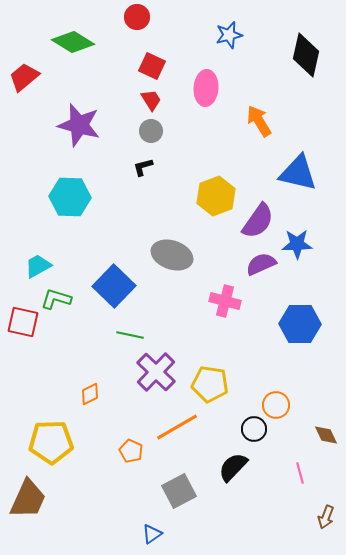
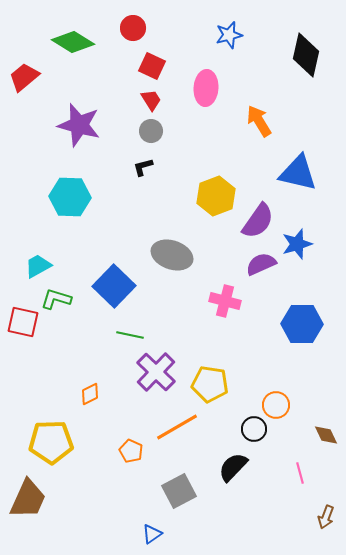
red circle at (137, 17): moved 4 px left, 11 px down
blue star at (297, 244): rotated 16 degrees counterclockwise
blue hexagon at (300, 324): moved 2 px right
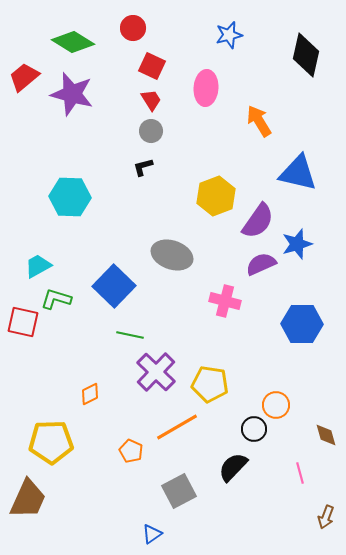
purple star at (79, 125): moved 7 px left, 31 px up
brown diamond at (326, 435): rotated 10 degrees clockwise
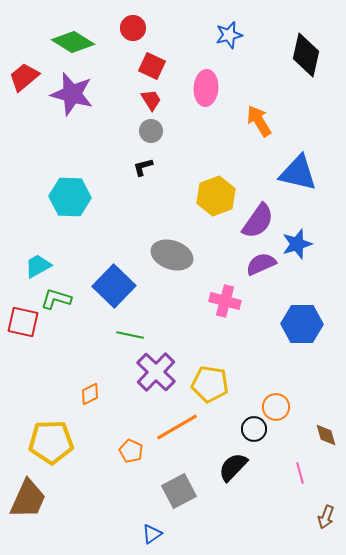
orange circle at (276, 405): moved 2 px down
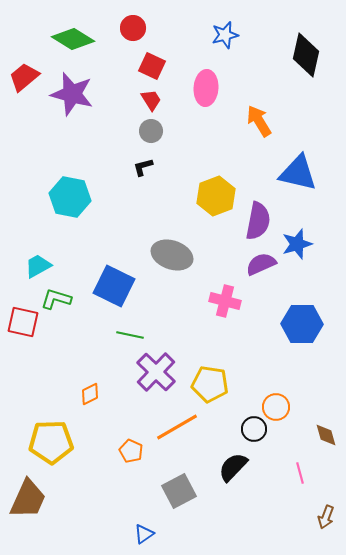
blue star at (229, 35): moved 4 px left
green diamond at (73, 42): moved 3 px up
cyan hexagon at (70, 197): rotated 9 degrees clockwise
purple semicircle at (258, 221): rotated 24 degrees counterclockwise
blue square at (114, 286): rotated 18 degrees counterclockwise
blue triangle at (152, 534): moved 8 px left
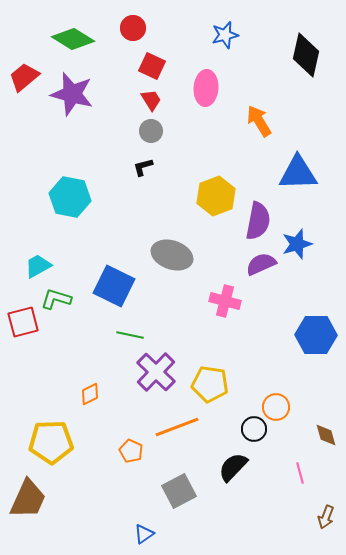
blue triangle at (298, 173): rotated 15 degrees counterclockwise
red square at (23, 322): rotated 28 degrees counterclockwise
blue hexagon at (302, 324): moved 14 px right, 11 px down
orange line at (177, 427): rotated 9 degrees clockwise
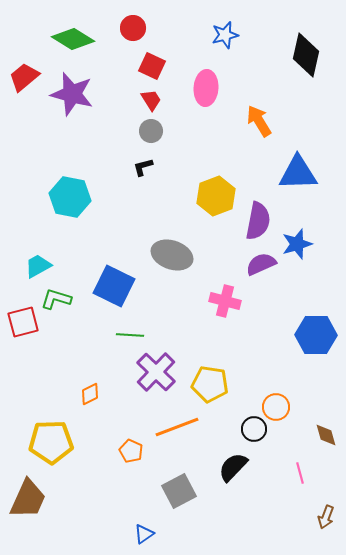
green line at (130, 335): rotated 8 degrees counterclockwise
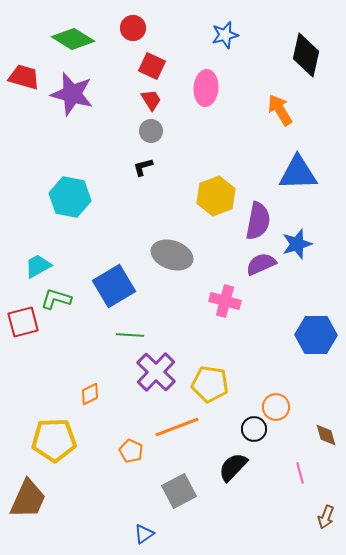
red trapezoid at (24, 77): rotated 56 degrees clockwise
orange arrow at (259, 121): moved 21 px right, 11 px up
blue square at (114, 286): rotated 33 degrees clockwise
yellow pentagon at (51, 442): moved 3 px right, 2 px up
